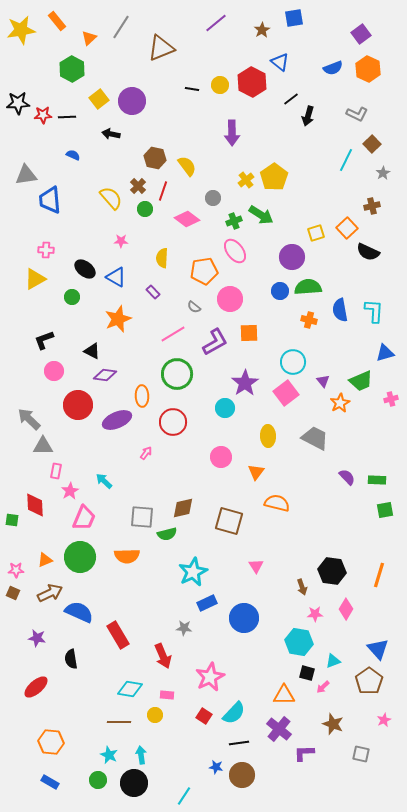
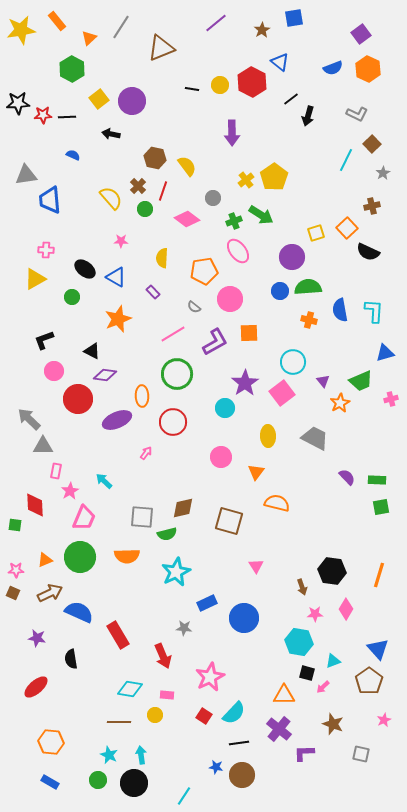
pink ellipse at (235, 251): moved 3 px right
pink square at (286, 393): moved 4 px left
red circle at (78, 405): moved 6 px up
green square at (385, 510): moved 4 px left, 3 px up
green square at (12, 520): moved 3 px right, 5 px down
cyan star at (193, 572): moved 17 px left
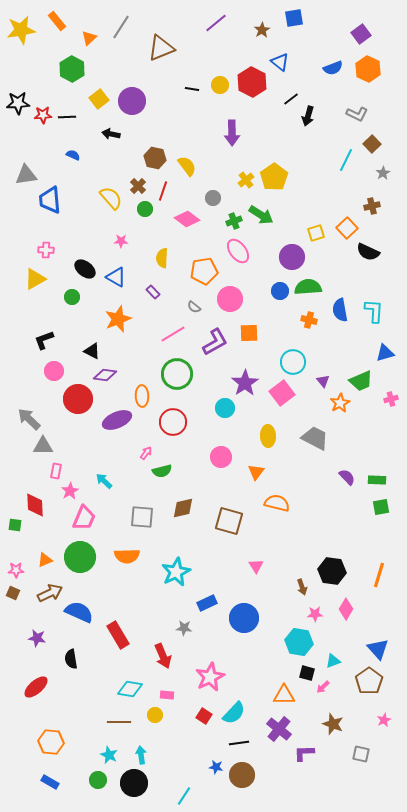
green semicircle at (167, 534): moved 5 px left, 63 px up
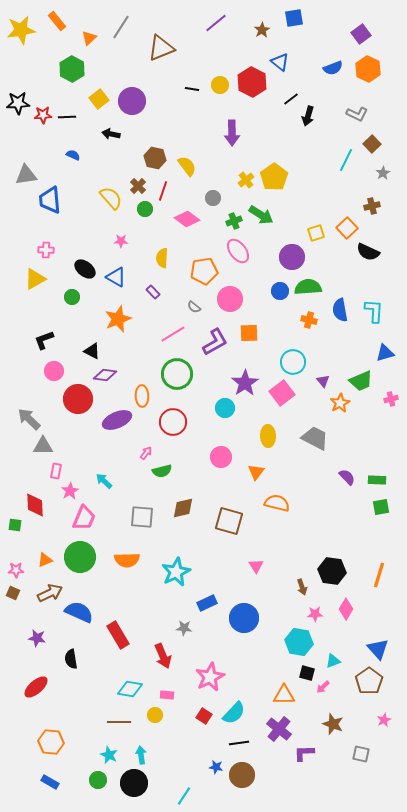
orange semicircle at (127, 556): moved 4 px down
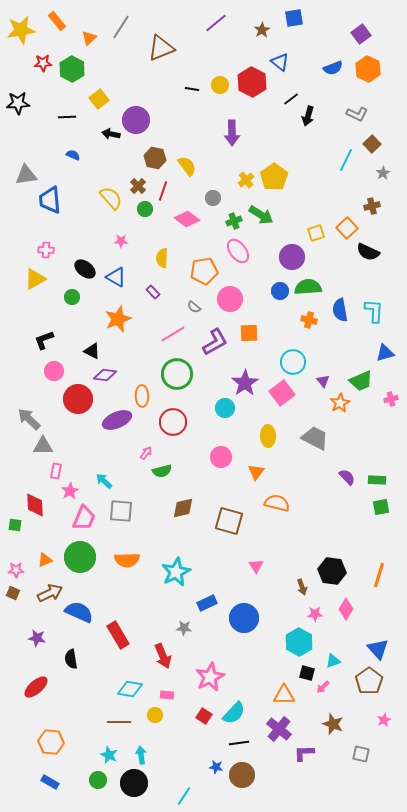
purple circle at (132, 101): moved 4 px right, 19 px down
red star at (43, 115): moved 52 px up
gray square at (142, 517): moved 21 px left, 6 px up
cyan hexagon at (299, 642): rotated 20 degrees clockwise
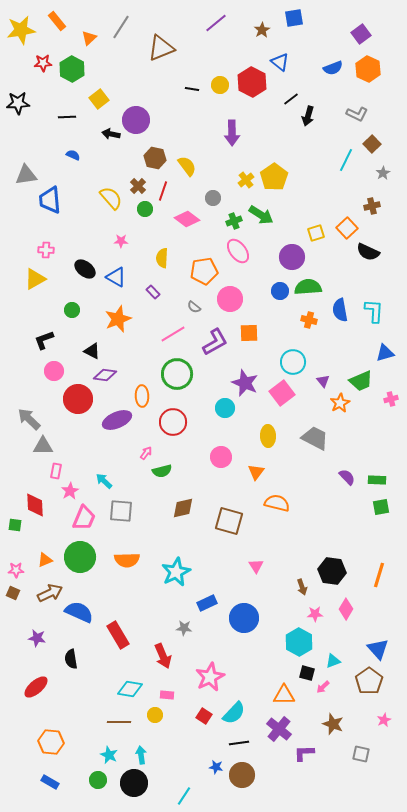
green circle at (72, 297): moved 13 px down
purple star at (245, 383): rotated 16 degrees counterclockwise
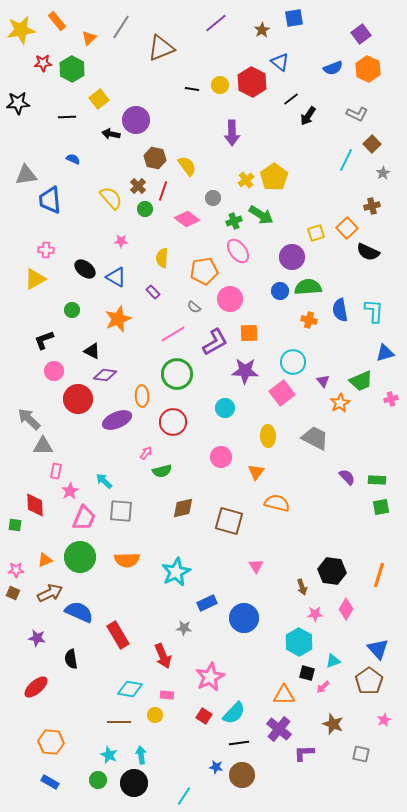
black arrow at (308, 116): rotated 18 degrees clockwise
blue semicircle at (73, 155): moved 4 px down
purple star at (245, 383): moved 12 px up; rotated 20 degrees counterclockwise
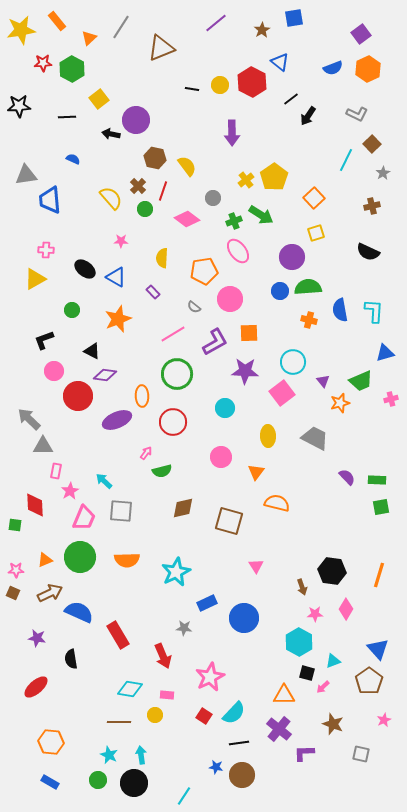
orange hexagon at (368, 69): rotated 10 degrees clockwise
black star at (18, 103): moved 1 px right, 3 px down
orange square at (347, 228): moved 33 px left, 30 px up
red circle at (78, 399): moved 3 px up
orange star at (340, 403): rotated 12 degrees clockwise
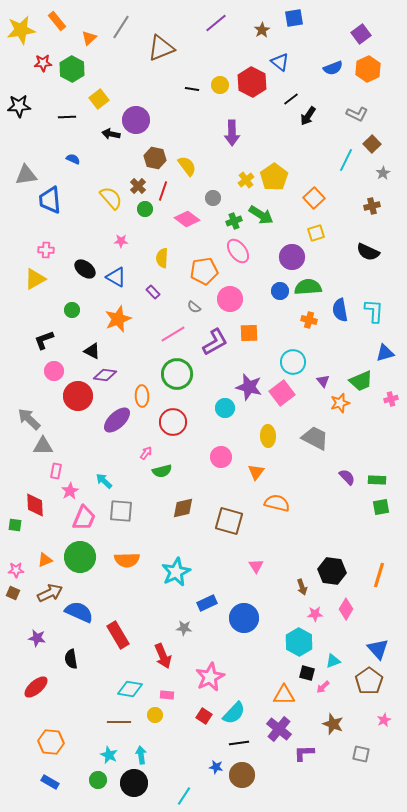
purple star at (245, 371): moved 4 px right, 16 px down; rotated 12 degrees clockwise
purple ellipse at (117, 420): rotated 20 degrees counterclockwise
